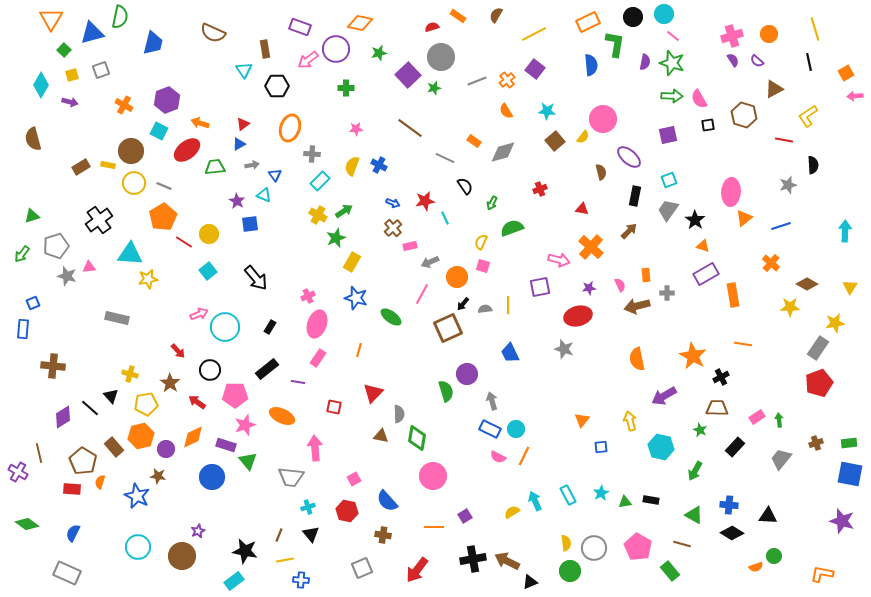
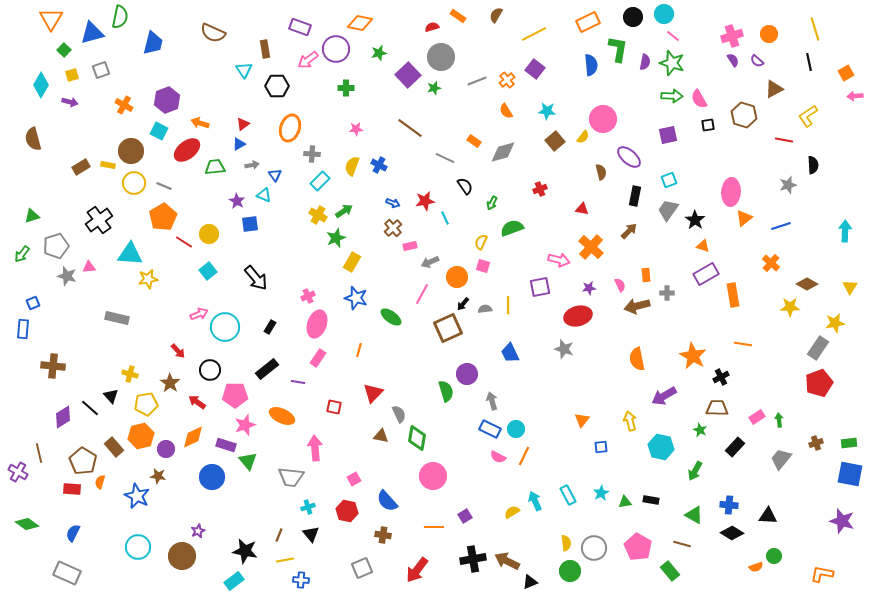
green L-shape at (615, 44): moved 3 px right, 5 px down
gray semicircle at (399, 414): rotated 24 degrees counterclockwise
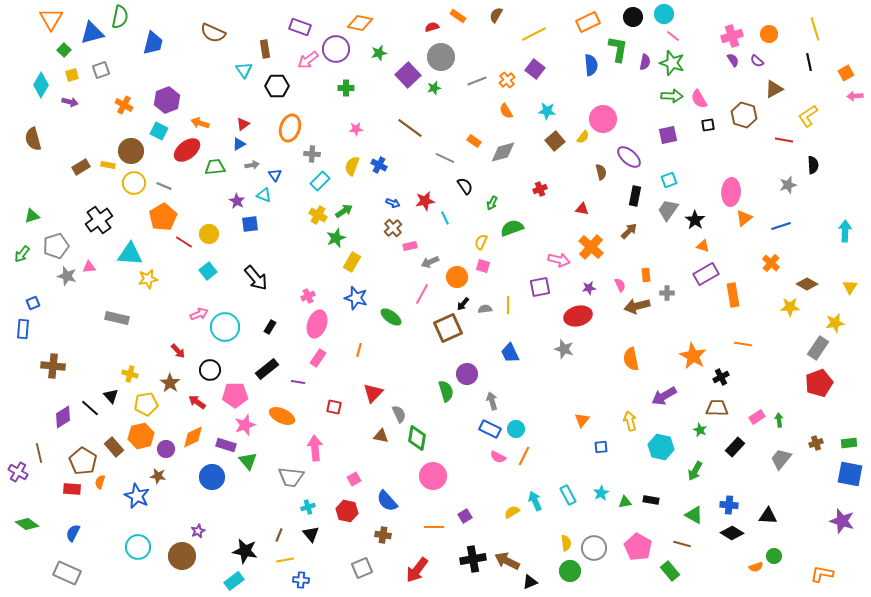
orange semicircle at (637, 359): moved 6 px left
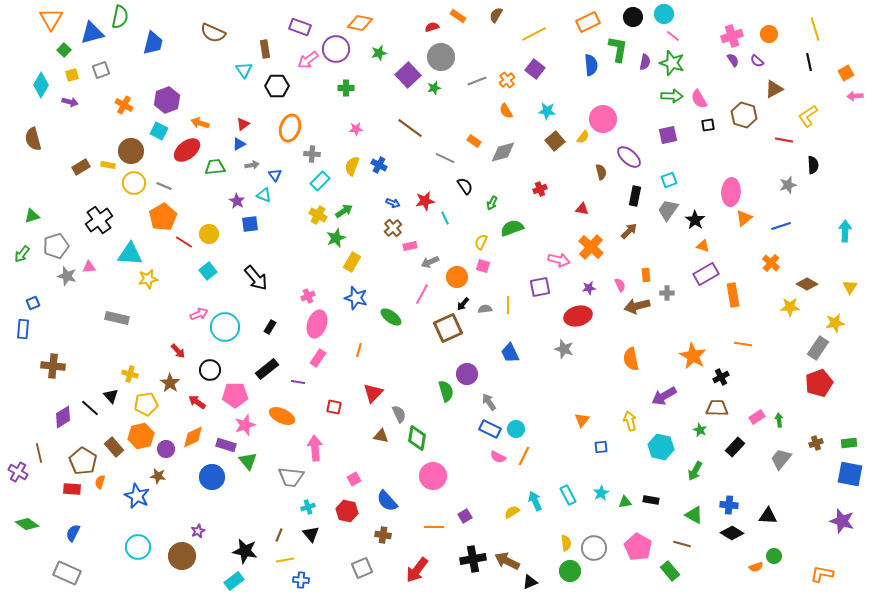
gray arrow at (492, 401): moved 3 px left, 1 px down; rotated 18 degrees counterclockwise
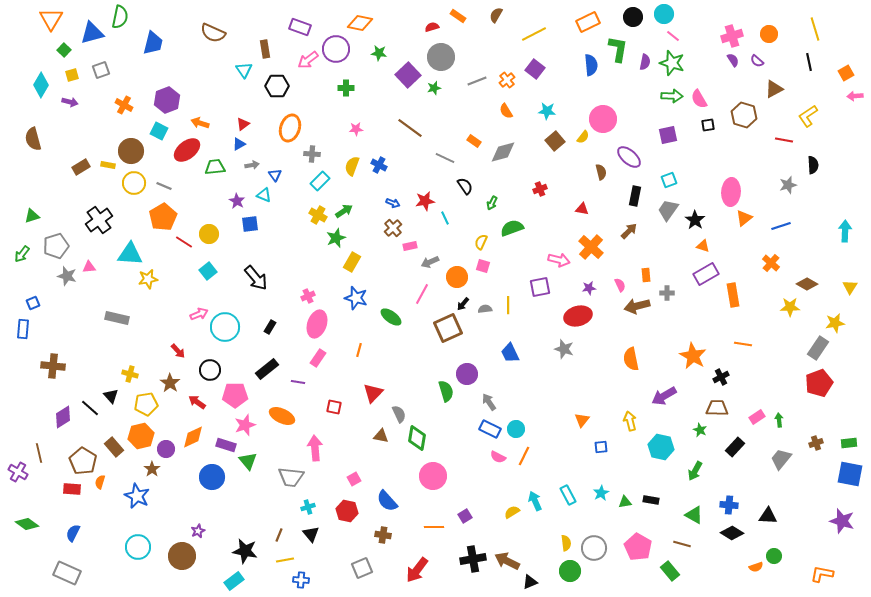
green star at (379, 53): rotated 21 degrees clockwise
brown star at (158, 476): moved 6 px left, 7 px up; rotated 28 degrees clockwise
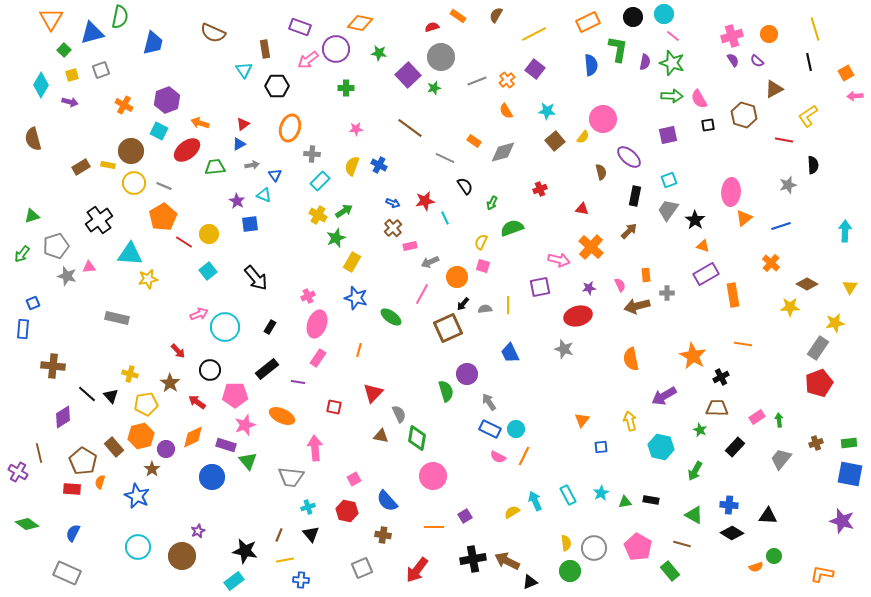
black line at (90, 408): moved 3 px left, 14 px up
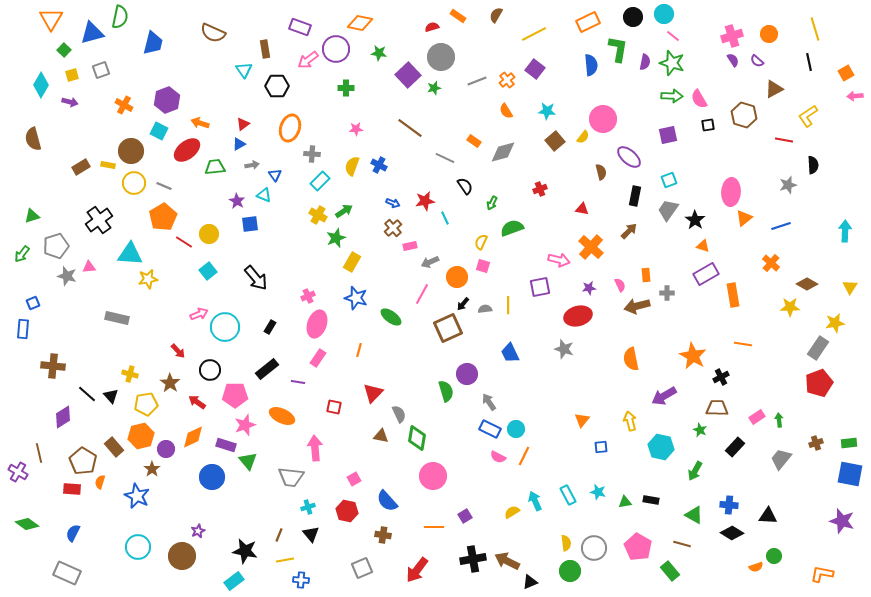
cyan star at (601, 493): moved 3 px left, 1 px up; rotated 28 degrees counterclockwise
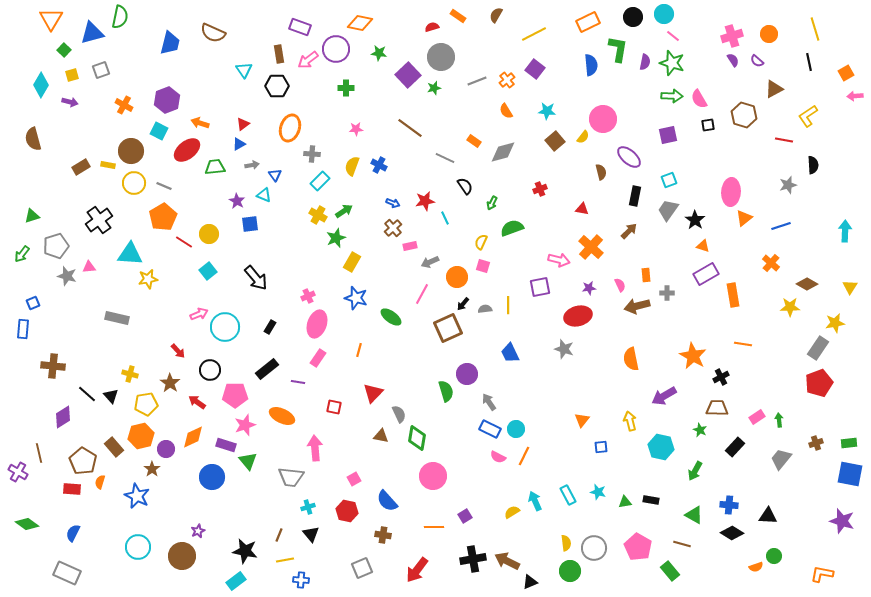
blue trapezoid at (153, 43): moved 17 px right
brown rectangle at (265, 49): moved 14 px right, 5 px down
cyan rectangle at (234, 581): moved 2 px right
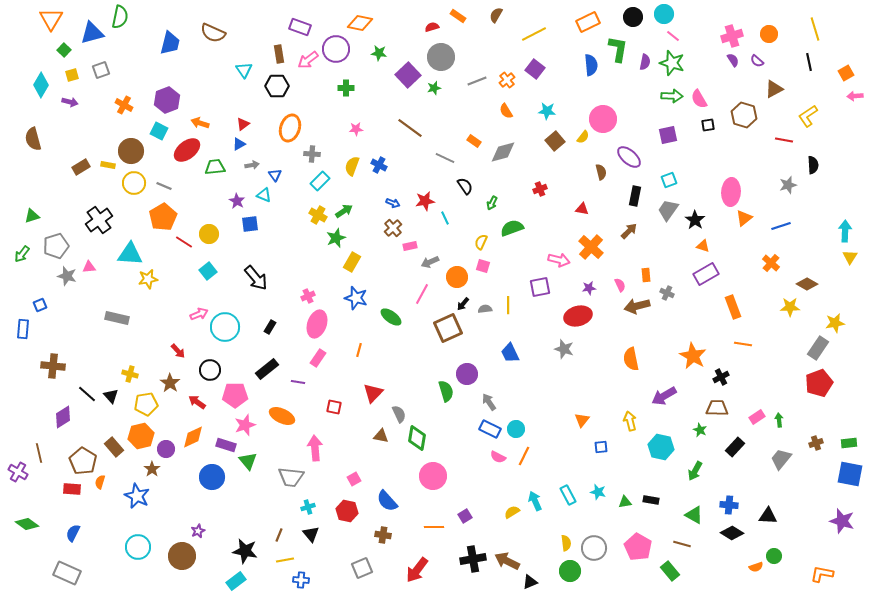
yellow triangle at (850, 287): moved 30 px up
gray cross at (667, 293): rotated 24 degrees clockwise
orange rectangle at (733, 295): moved 12 px down; rotated 10 degrees counterclockwise
blue square at (33, 303): moved 7 px right, 2 px down
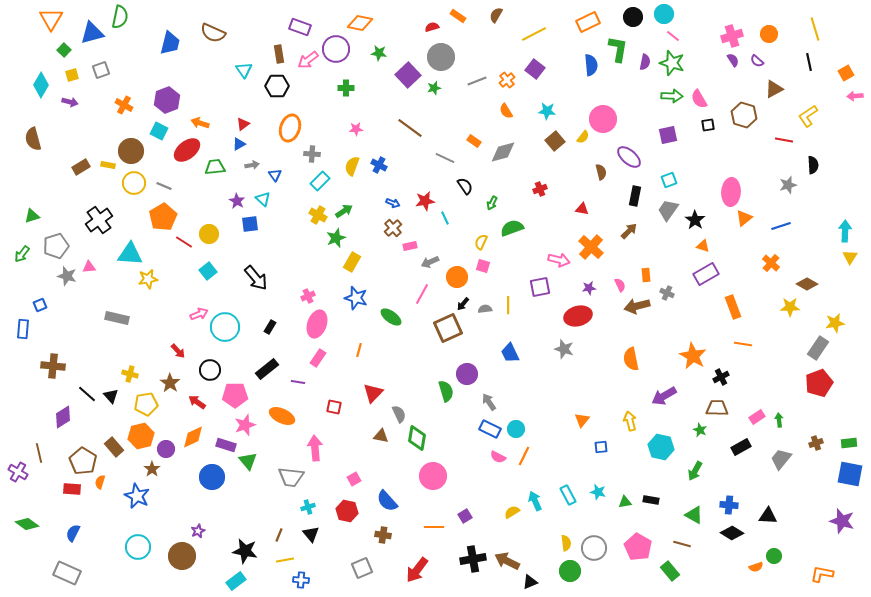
cyan triangle at (264, 195): moved 1 px left, 4 px down; rotated 21 degrees clockwise
black rectangle at (735, 447): moved 6 px right; rotated 18 degrees clockwise
